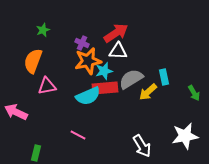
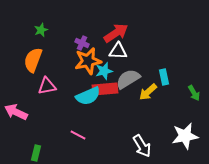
green star: moved 2 px left
orange semicircle: moved 1 px up
gray semicircle: moved 3 px left
red rectangle: moved 1 px down
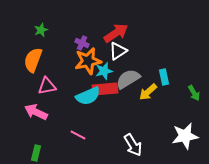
white triangle: rotated 36 degrees counterclockwise
pink arrow: moved 20 px right
white arrow: moved 9 px left, 1 px up
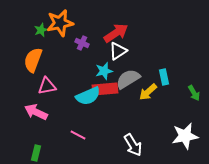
orange star: moved 28 px left, 38 px up
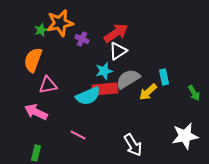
purple cross: moved 4 px up
pink triangle: moved 1 px right, 1 px up
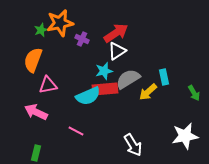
white triangle: moved 1 px left
pink line: moved 2 px left, 4 px up
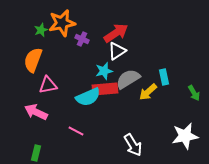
orange star: moved 2 px right
cyan semicircle: moved 1 px down
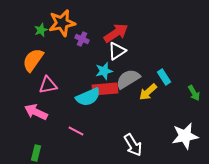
orange semicircle: rotated 15 degrees clockwise
cyan rectangle: rotated 21 degrees counterclockwise
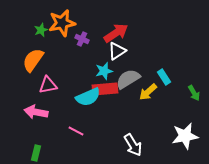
pink arrow: rotated 15 degrees counterclockwise
